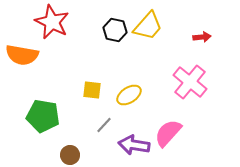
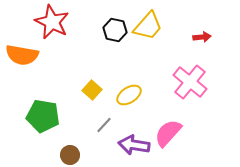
yellow square: rotated 36 degrees clockwise
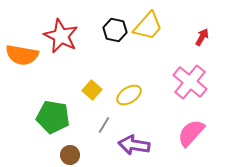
red star: moved 9 px right, 14 px down
red arrow: rotated 54 degrees counterclockwise
green pentagon: moved 10 px right, 1 px down
gray line: rotated 12 degrees counterclockwise
pink semicircle: moved 23 px right
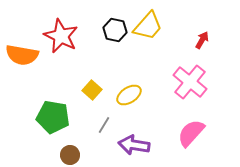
red arrow: moved 3 px down
